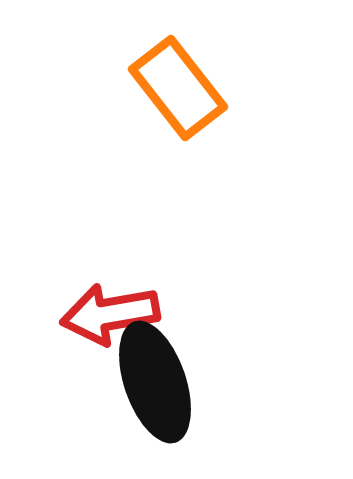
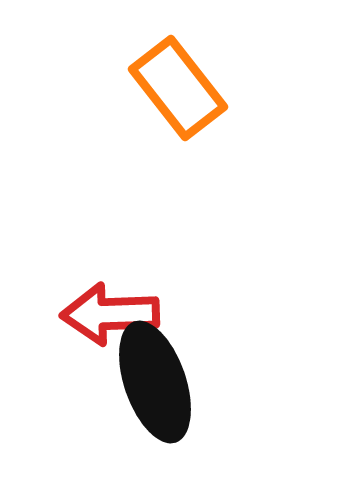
red arrow: rotated 8 degrees clockwise
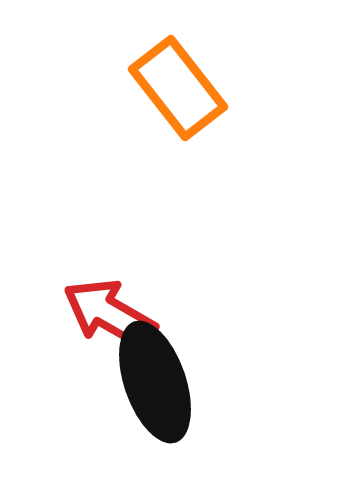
red arrow: rotated 32 degrees clockwise
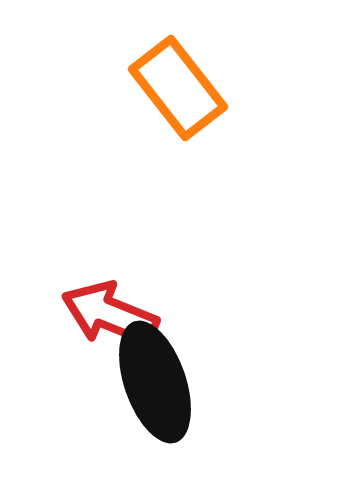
red arrow: rotated 8 degrees counterclockwise
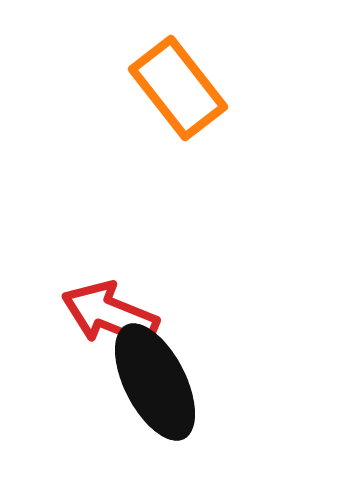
black ellipse: rotated 8 degrees counterclockwise
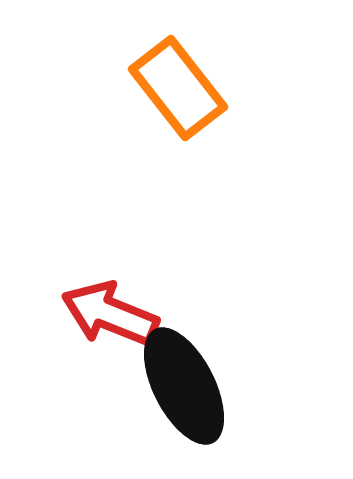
black ellipse: moved 29 px right, 4 px down
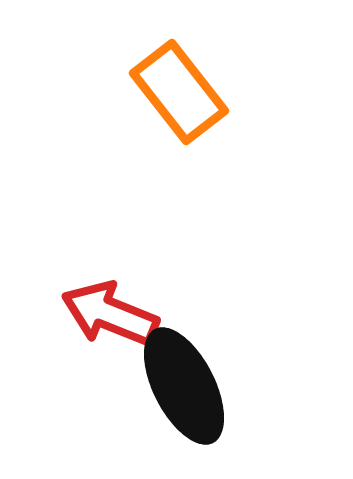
orange rectangle: moved 1 px right, 4 px down
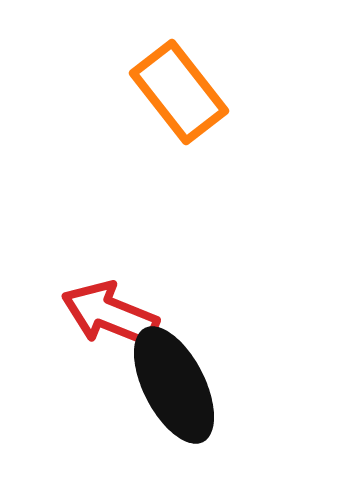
black ellipse: moved 10 px left, 1 px up
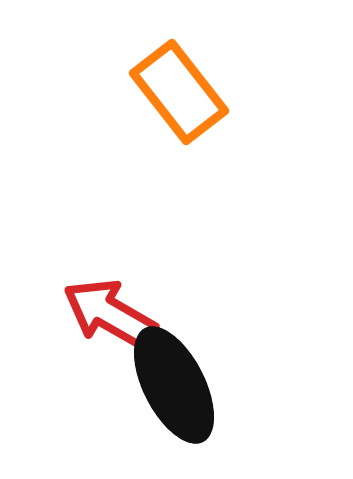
red arrow: rotated 8 degrees clockwise
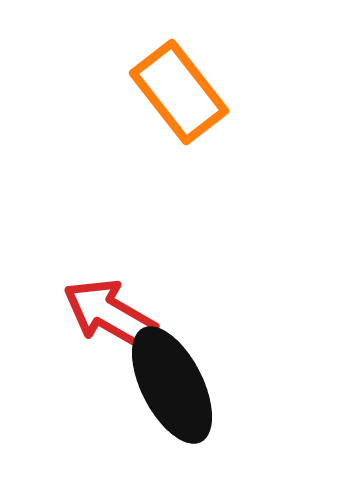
black ellipse: moved 2 px left
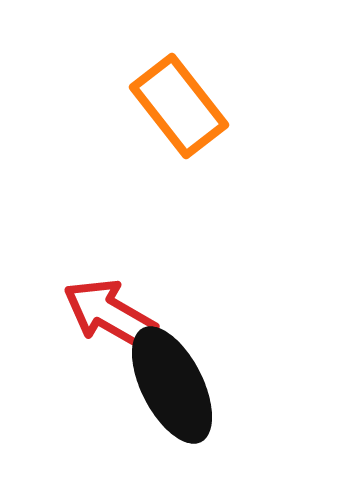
orange rectangle: moved 14 px down
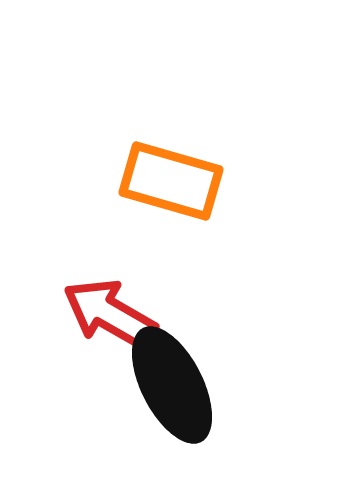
orange rectangle: moved 8 px left, 75 px down; rotated 36 degrees counterclockwise
